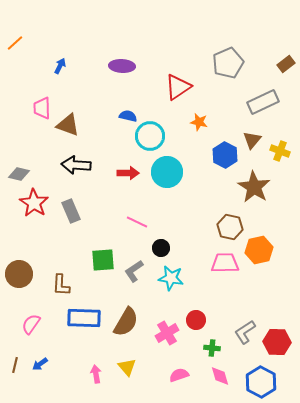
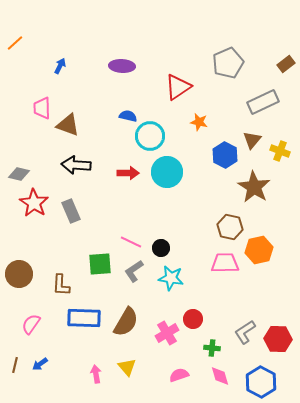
pink line at (137, 222): moved 6 px left, 20 px down
green square at (103, 260): moved 3 px left, 4 px down
red circle at (196, 320): moved 3 px left, 1 px up
red hexagon at (277, 342): moved 1 px right, 3 px up
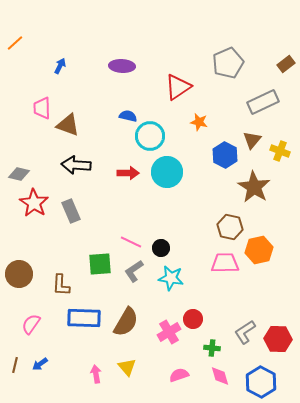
pink cross at (167, 333): moved 2 px right, 1 px up
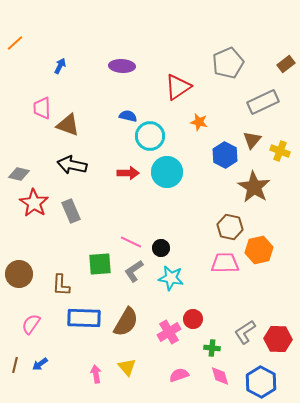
black arrow at (76, 165): moved 4 px left; rotated 8 degrees clockwise
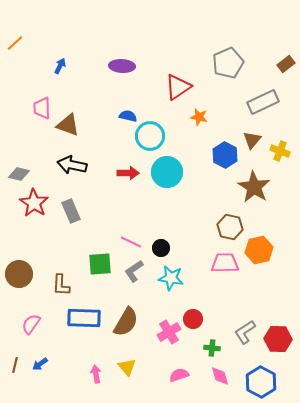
orange star at (199, 122): moved 5 px up
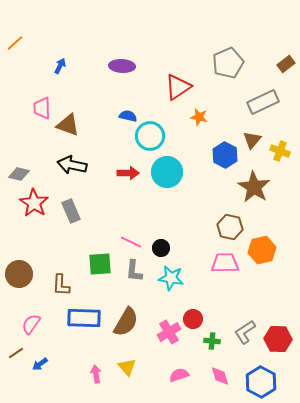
orange hexagon at (259, 250): moved 3 px right
gray L-shape at (134, 271): rotated 50 degrees counterclockwise
green cross at (212, 348): moved 7 px up
brown line at (15, 365): moved 1 px right, 12 px up; rotated 42 degrees clockwise
